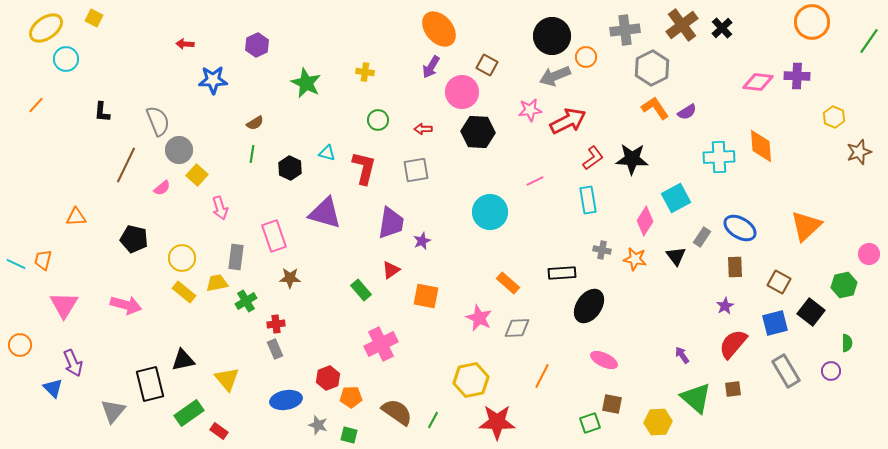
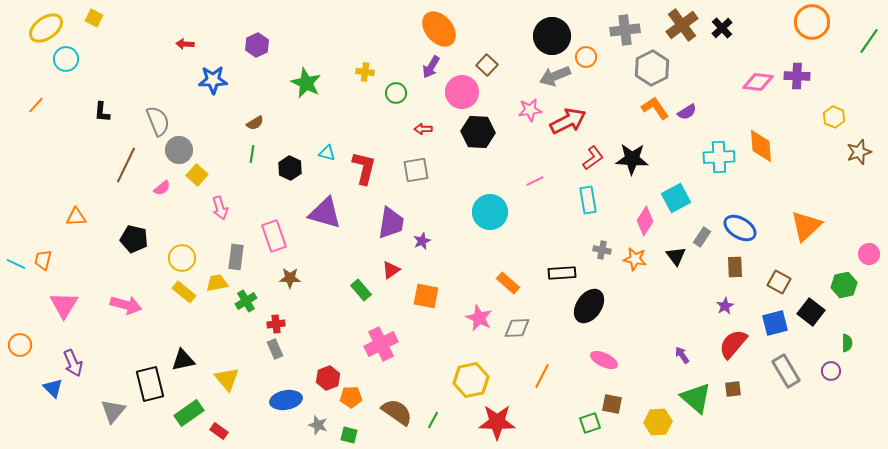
brown square at (487, 65): rotated 15 degrees clockwise
green circle at (378, 120): moved 18 px right, 27 px up
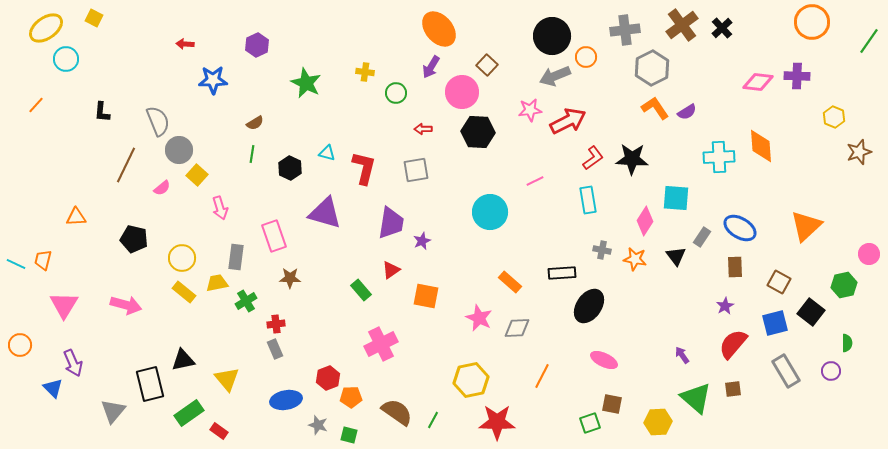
cyan square at (676, 198): rotated 32 degrees clockwise
orange rectangle at (508, 283): moved 2 px right, 1 px up
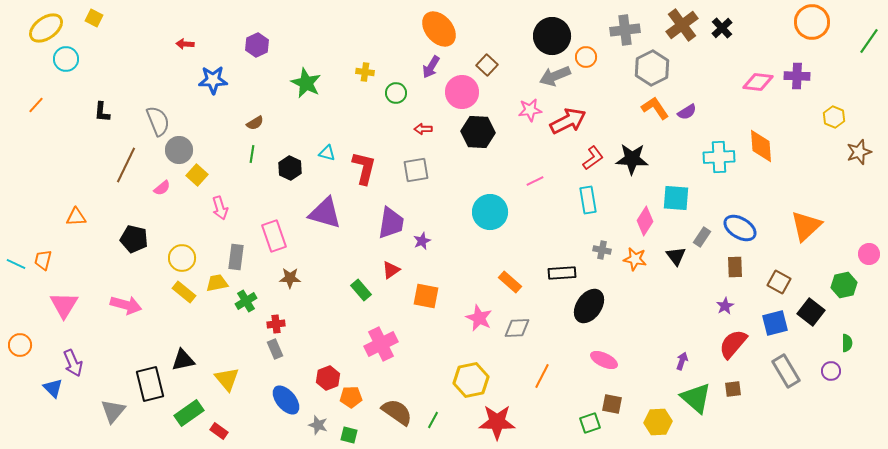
purple arrow at (682, 355): moved 6 px down; rotated 54 degrees clockwise
blue ellipse at (286, 400): rotated 60 degrees clockwise
